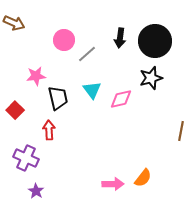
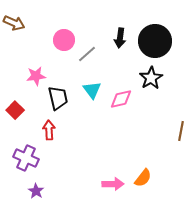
black star: rotated 15 degrees counterclockwise
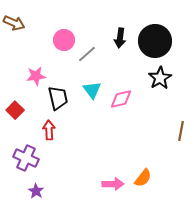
black star: moved 9 px right
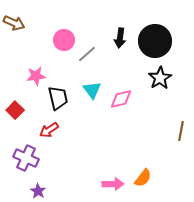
red arrow: rotated 120 degrees counterclockwise
purple star: moved 2 px right
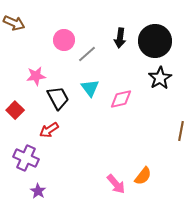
cyan triangle: moved 2 px left, 2 px up
black trapezoid: rotated 15 degrees counterclockwise
orange semicircle: moved 2 px up
pink arrow: moved 3 px right; rotated 50 degrees clockwise
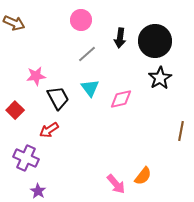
pink circle: moved 17 px right, 20 px up
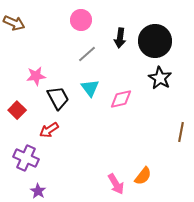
black star: rotated 10 degrees counterclockwise
red square: moved 2 px right
brown line: moved 1 px down
pink arrow: rotated 10 degrees clockwise
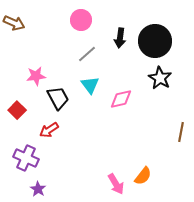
cyan triangle: moved 3 px up
purple star: moved 2 px up
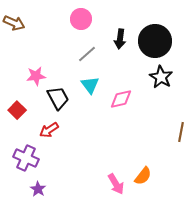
pink circle: moved 1 px up
black arrow: moved 1 px down
black star: moved 1 px right, 1 px up
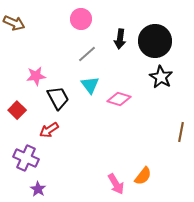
pink diamond: moved 2 px left; rotated 30 degrees clockwise
